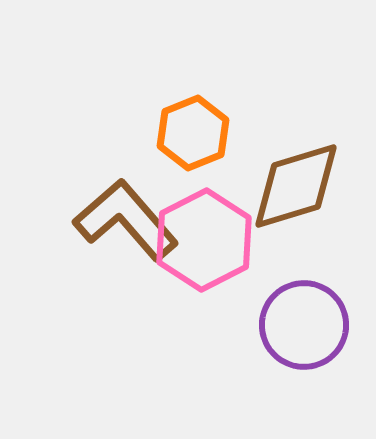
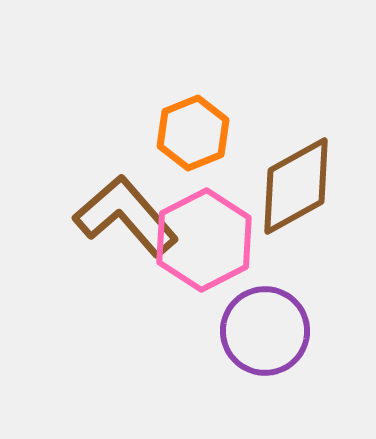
brown diamond: rotated 12 degrees counterclockwise
brown L-shape: moved 4 px up
purple circle: moved 39 px left, 6 px down
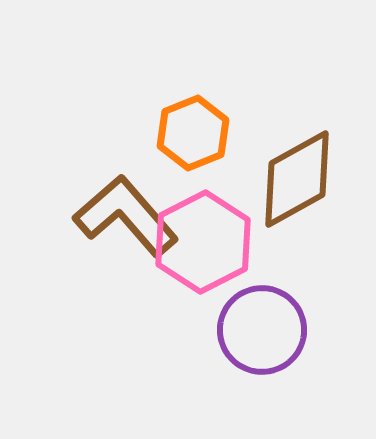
brown diamond: moved 1 px right, 7 px up
pink hexagon: moved 1 px left, 2 px down
purple circle: moved 3 px left, 1 px up
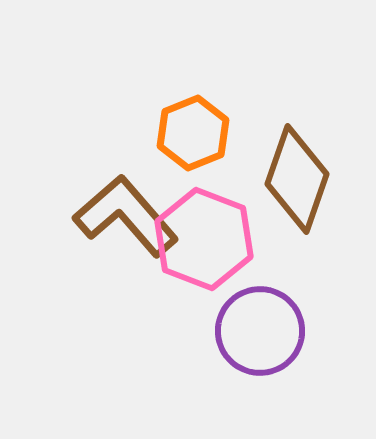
brown diamond: rotated 42 degrees counterclockwise
pink hexagon: moved 1 px right, 3 px up; rotated 12 degrees counterclockwise
purple circle: moved 2 px left, 1 px down
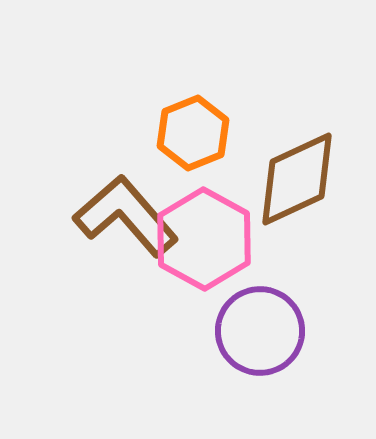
brown diamond: rotated 46 degrees clockwise
pink hexagon: rotated 8 degrees clockwise
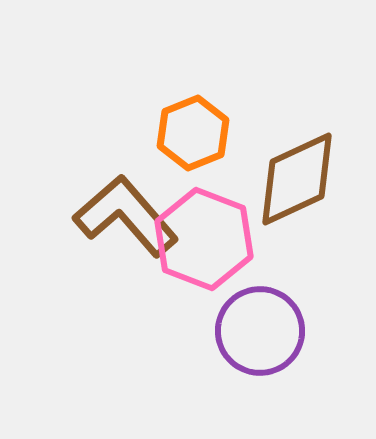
pink hexagon: rotated 8 degrees counterclockwise
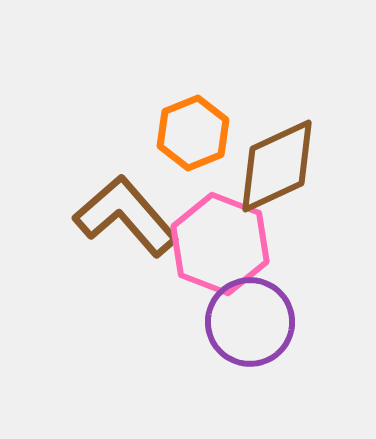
brown diamond: moved 20 px left, 13 px up
pink hexagon: moved 16 px right, 5 px down
purple circle: moved 10 px left, 9 px up
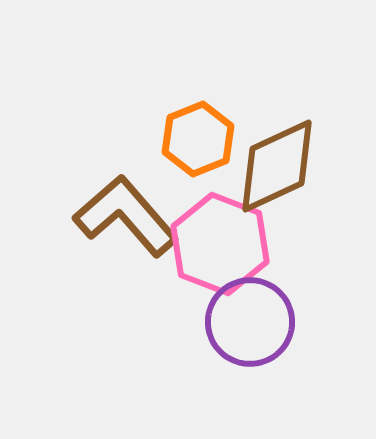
orange hexagon: moved 5 px right, 6 px down
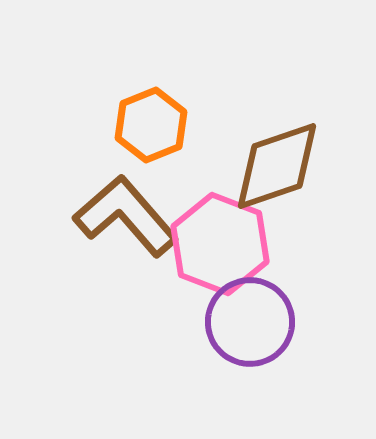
orange hexagon: moved 47 px left, 14 px up
brown diamond: rotated 6 degrees clockwise
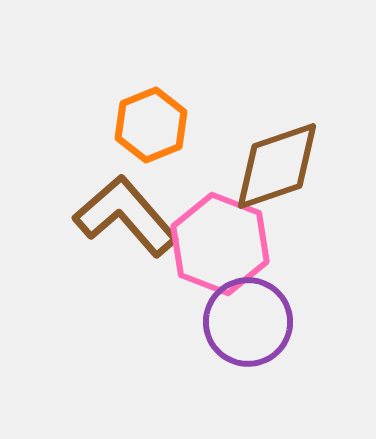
purple circle: moved 2 px left
